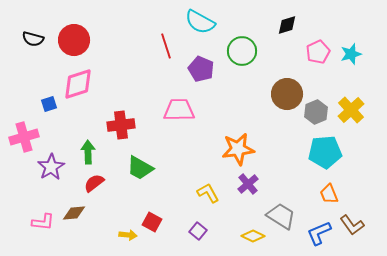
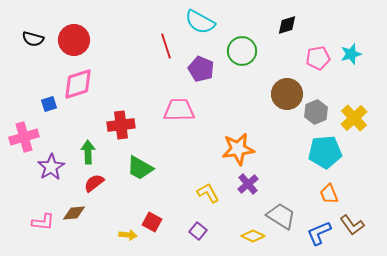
pink pentagon: moved 6 px down; rotated 15 degrees clockwise
yellow cross: moved 3 px right, 8 px down
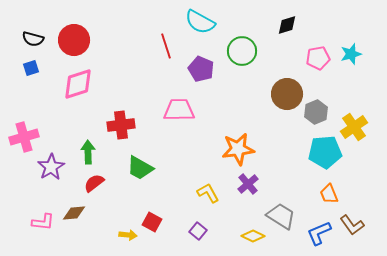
blue square: moved 18 px left, 36 px up
yellow cross: moved 9 px down; rotated 8 degrees clockwise
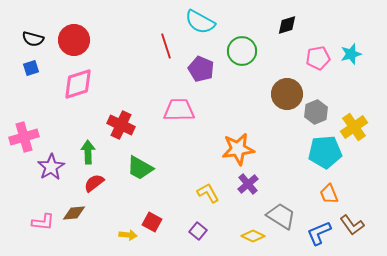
red cross: rotated 32 degrees clockwise
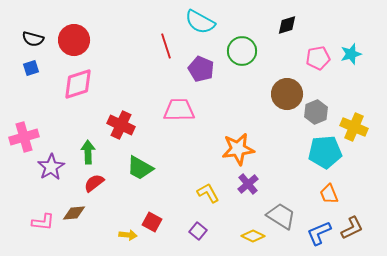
yellow cross: rotated 32 degrees counterclockwise
brown L-shape: moved 3 px down; rotated 80 degrees counterclockwise
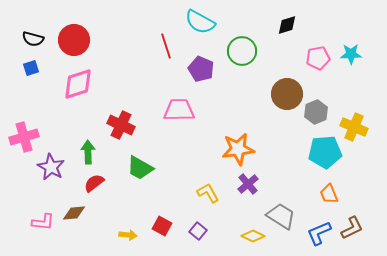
cyan star: rotated 15 degrees clockwise
purple star: rotated 12 degrees counterclockwise
red square: moved 10 px right, 4 px down
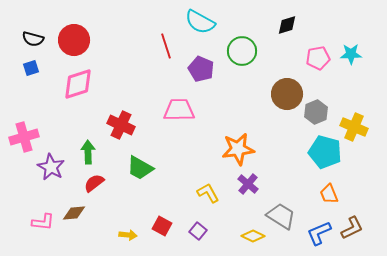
cyan pentagon: rotated 20 degrees clockwise
purple cross: rotated 10 degrees counterclockwise
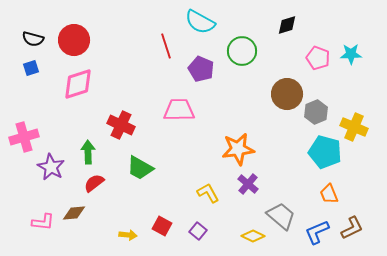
pink pentagon: rotated 30 degrees clockwise
gray trapezoid: rotated 8 degrees clockwise
blue L-shape: moved 2 px left, 1 px up
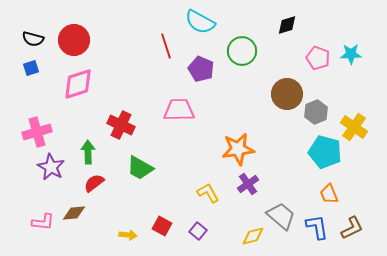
yellow cross: rotated 12 degrees clockwise
pink cross: moved 13 px right, 5 px up
purple cross: rotated 15 degrees clockwise
blue L-shape: moved 5 px up; rotated 104 degrees clockwise
yellow diamond: rotated 40 degrees counterclockwise
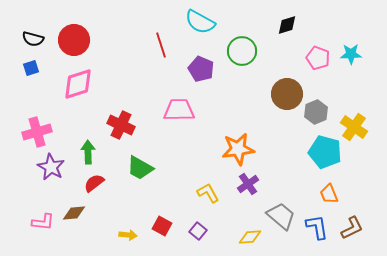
red line: moved 5 px left, 1 px up
yellow diamond: moved 3 px left, 1 px down; rotated 10 degrees clockwise
